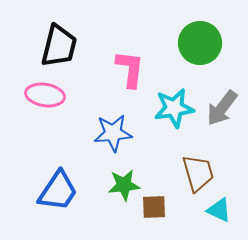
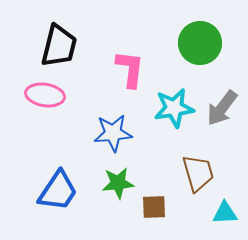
green star: moved 6 px left, 2 px up
cyan triangle: moved 6 px right, 3 px down; rotated 28 degrees counterclockwise
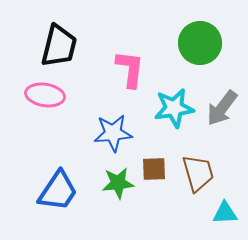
brown square: moved 38 px up
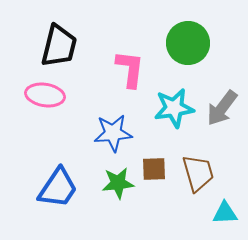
green circle: moved 12 px left
blue trapezoid: moved 3 px up
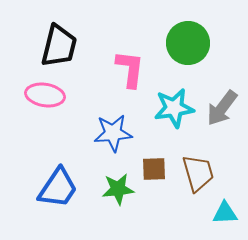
green star: moved 6 px down
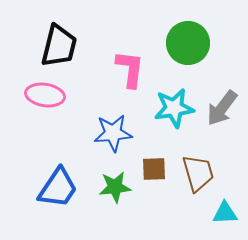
green star: moved 3 px left, 2 px up
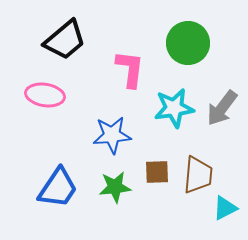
black trapezoid: moved 6 px right, 6 px up; rotated 36 degrees clockwise
blue star: moved 1 px left, 2 px down
brown square: moved 3 px right, 3 px down
brown trapezoid: moved 2 px down; rotated 21 degrees clockwise
cyan triangle: moved 5 px up; rotated 24 degrees counterclockwise
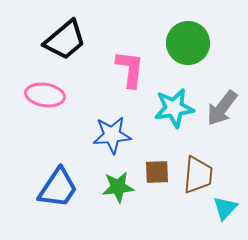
green star: moved 3 px right
cyan triangle: rotated 20 degrees counterclockwise
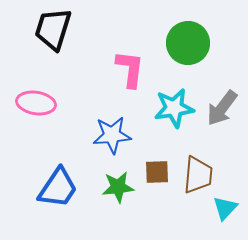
black trapezoid: moved 12 px left, 11 px up; rotated 147 degrees clockwise
pink ellipse: moved 9 px left, 8 px down
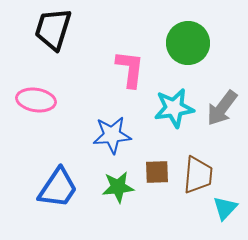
pink ellipse: moved 3 px up
